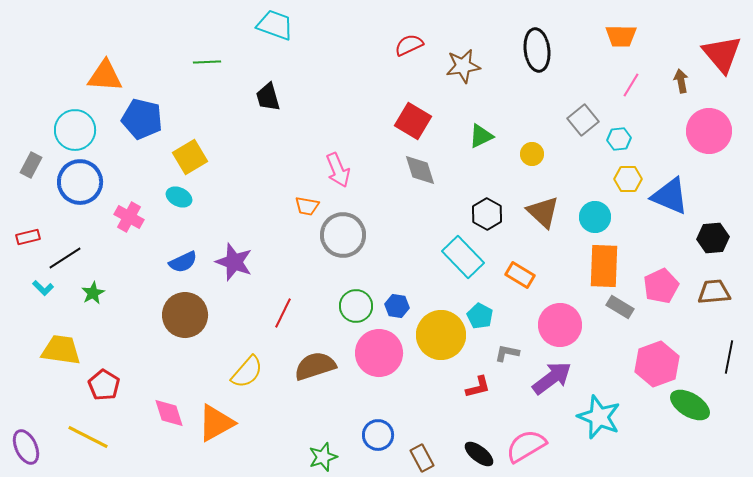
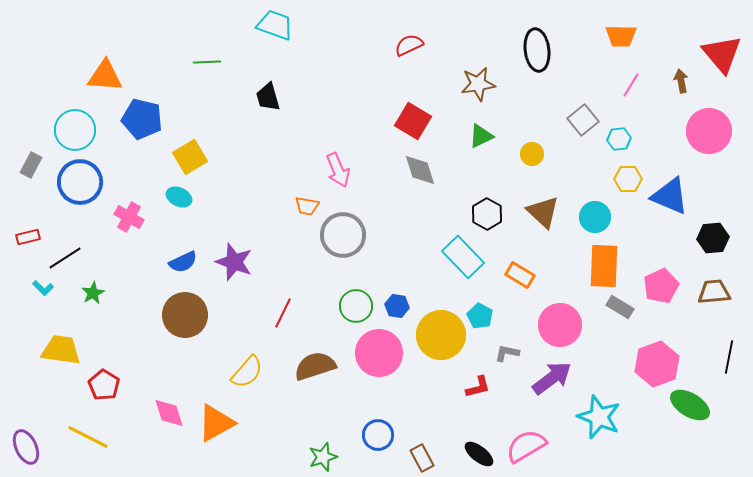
brown star at (463, 66): moved 15 px right, 18 px down
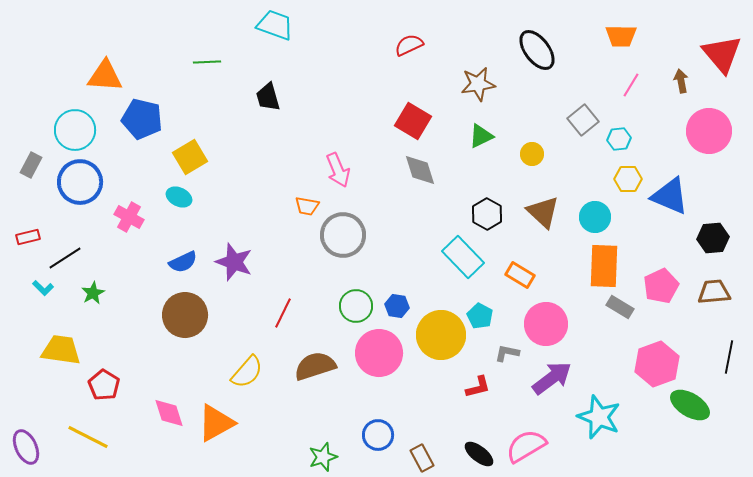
black ellipse at (537, 50): rotated 30 degrees counterclockwise
pink circle at (560, 325): moved 14 px left, 1 px up
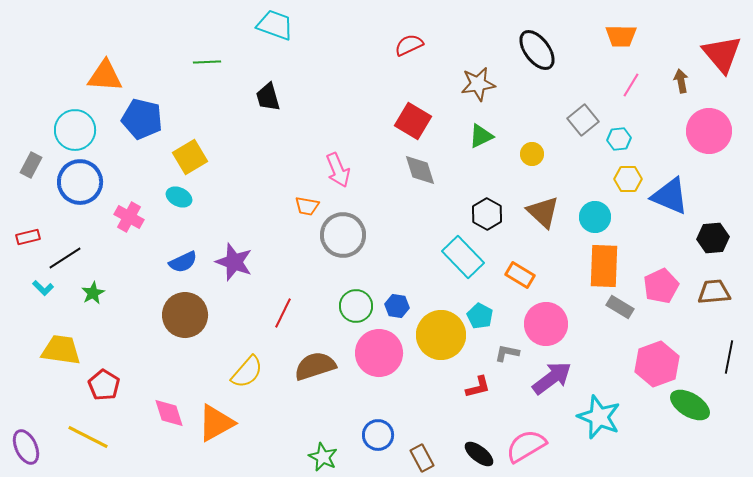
green star at (323, 457): rotated 28 degrees counterclockwise
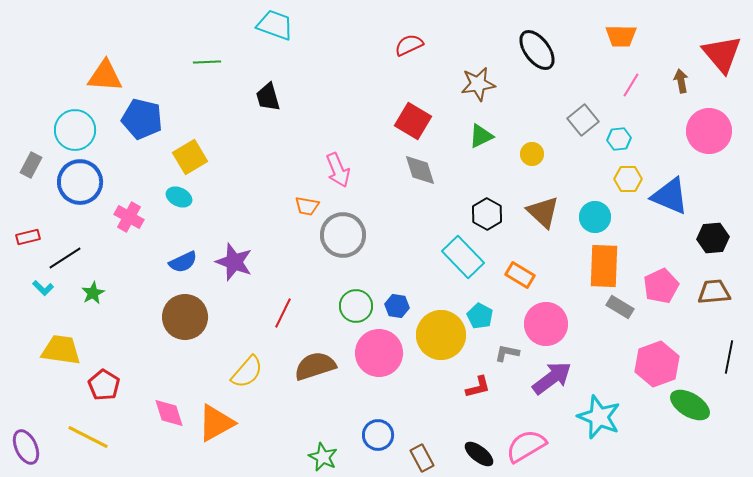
brown circle at (185, 315): moved 2 px down
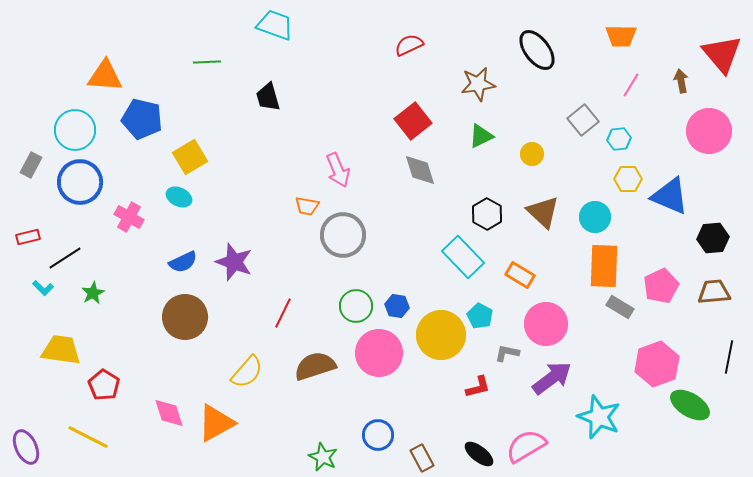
red square at (413, 121): rotated 21 degrees clockwise
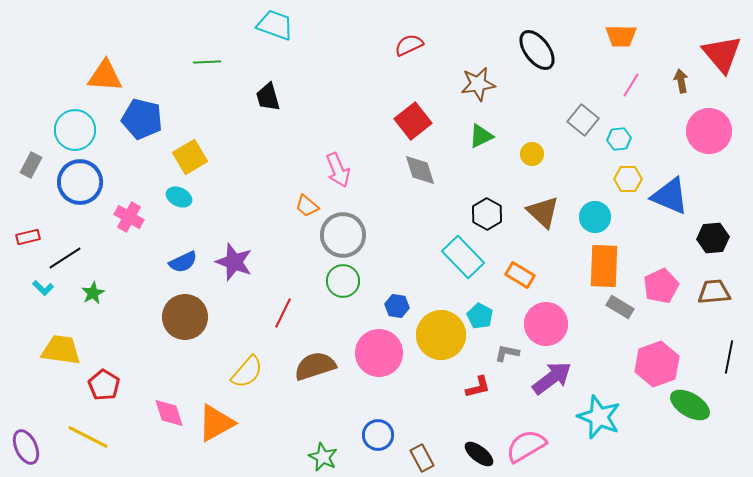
gray square at (583, 120): rotated 12 degrees counterclockwise
orange trapezoid at (307, 206): rotated 30 degrees clockwise
green circle at (356, 306): moved 13 px left, 25 px up
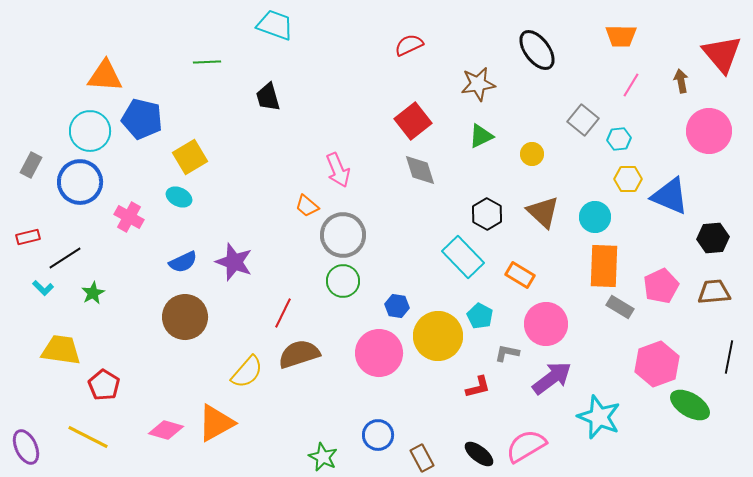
cyan circle at (75, 130): moved 15 px right, 1 px down
yellow circle at (441, 335): moved 3 px left, 1 px down
brown semicircle at (315, 366): moved 16 px left, 12 px up
pink diamond at (169, 413): moved 3 px left, 17 px down; rotated 56 degrees counterclockwise
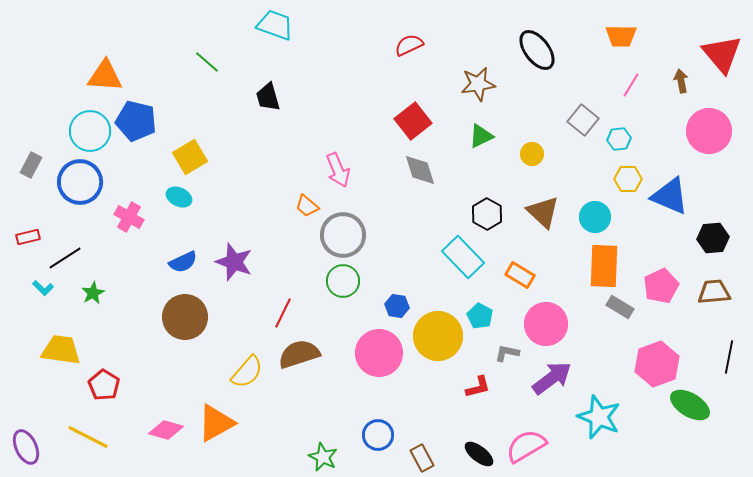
green line at (207, 62): rotated 44 degrees clockwise
blue pentagon at (142, 119): moved 6 px left, 2 px down
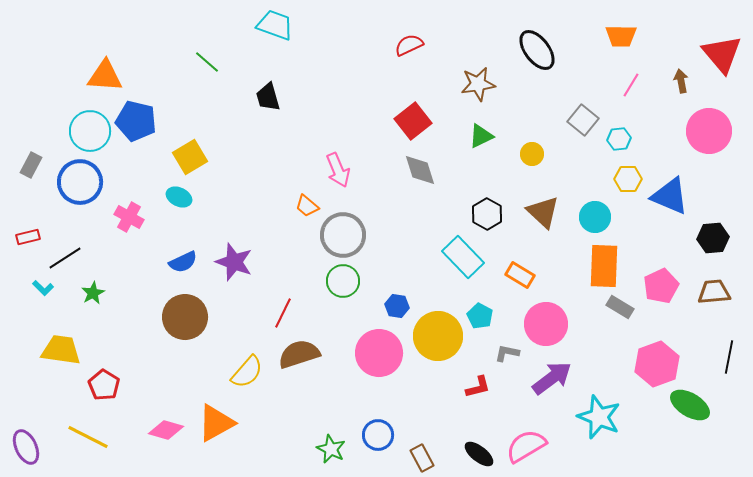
green star at (323, 457): moved 8 px right, 8 px up
